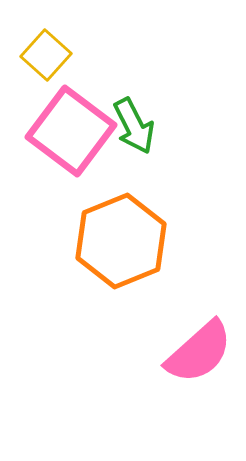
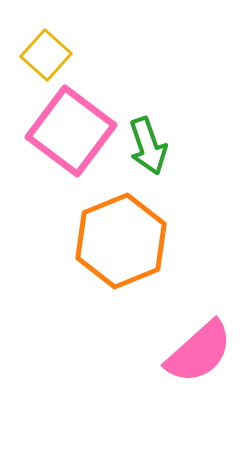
green arrow: moved 14 px right, 20 px down; rotated 8 degrees clockwise
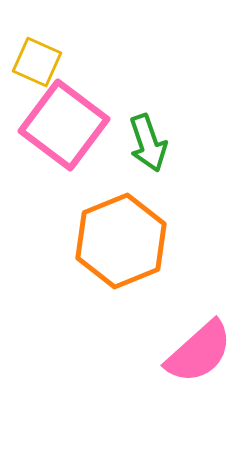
yellow square: moved 9 px left, 7 px down; rotated 18 degrees counterclockwise
pink square: moved 7 px left, 6 px up
green arrow: moved 3 px up
